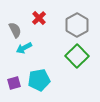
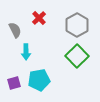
cyan arrow: moved 2 px right, 4 px down; rotated 63 degrees counterclockwise
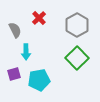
green square: moved 2 px down
purple square: moved 9 px up
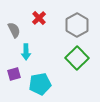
gray semicircle: moved 1 px left
cyan pentagon: moved 1 px right, 4 px down
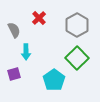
cyan pentagon: moved 14 px right, 4 px up; rotated 25 degrees counterclockwise
